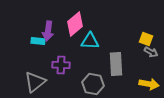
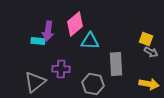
purple cross: moved 4 px down
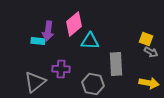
pink diamond: moved 1 px left
yellow arrow: moved 1 px up
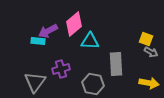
purple arrow: rotated 54 degrees clockwise
purple cross: rotated 18 degrees counterclockwise
gray triangle: rotated 15 degrees counterclockwise
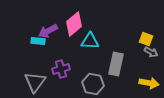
gray rectangle: rotated 15 degrees clockwise
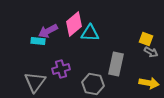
cyan triangle: moved 8 px up
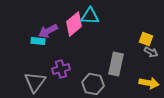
cyan triangle: moved 17 px up
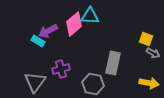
cyan rectangle: rotated 24 degrees clockwise
gray arrow: moved 2 px right, 1 px down
gray rectangle: moved 3 px left, 1 px up
